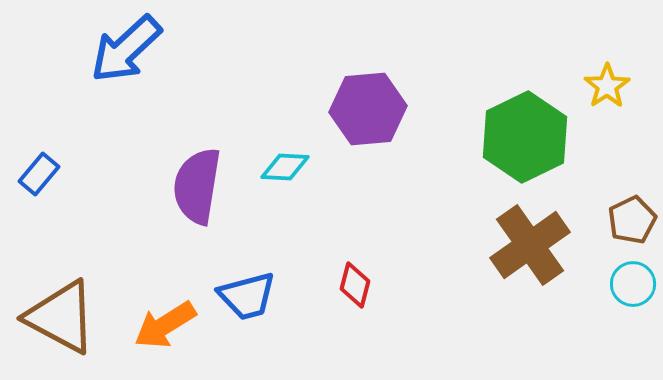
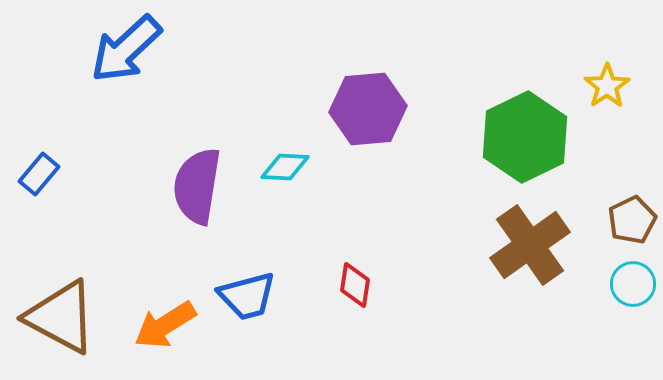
red diamond: rotated 6 degrees counterclockwise
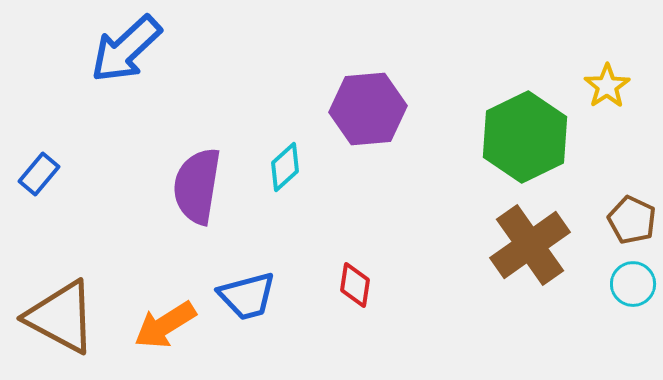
cyan diamond: rotated 45 degrees counterclockwise
brown pentagon: rotated 21 degrees counterclockwise
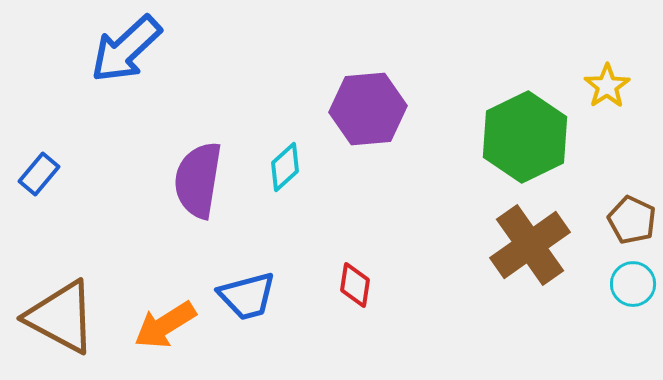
purple semicircle: moved 1 px right, 6 px up
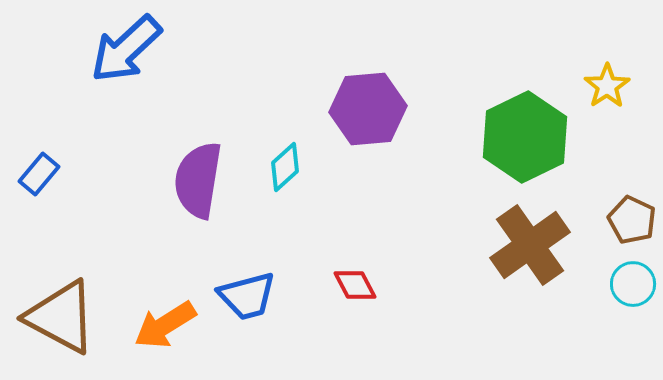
red diamond: rotated 36 degrees counterclockwise
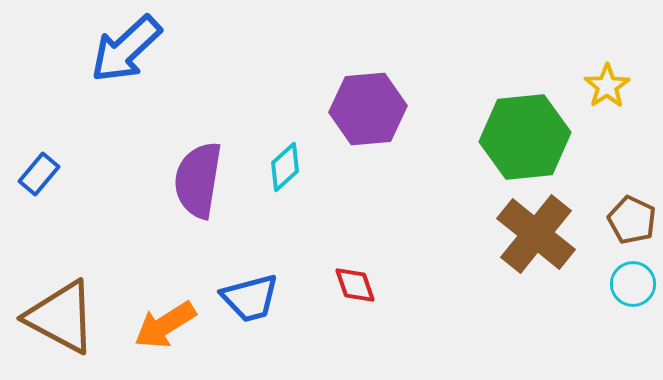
green hexagon: rotated 20 degrees clockwise
brown cross: moved 6 px right, 11 px up; rotated 16 degrees counterclockwise
red diamond: rotated 9 degrees clockwise
blue trapezoid: moved 3 px right, 2 px down
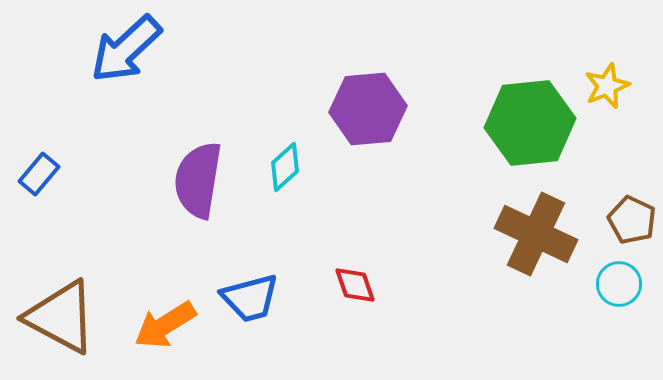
yellow star: rotated 12 degrees clockwise
green hexagon: moved 5 px right, 14 px up
brown cross: rotated 14 degrees counterclockwise
cyan circle: moved 14 px left
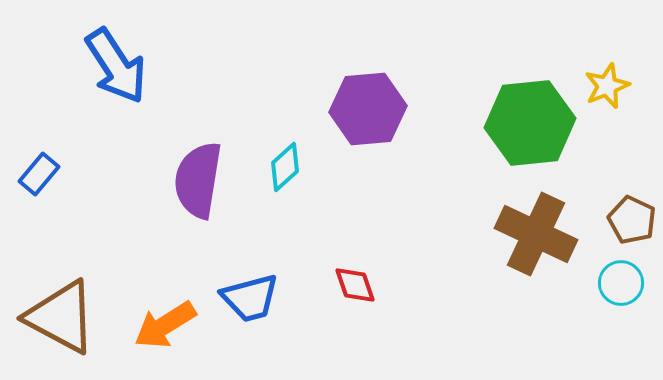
blue arrow: moved 10 px left, 17 px down; rotated 80 degrees counterclockwise
cyan circle: moved 2 px right, 1 px up
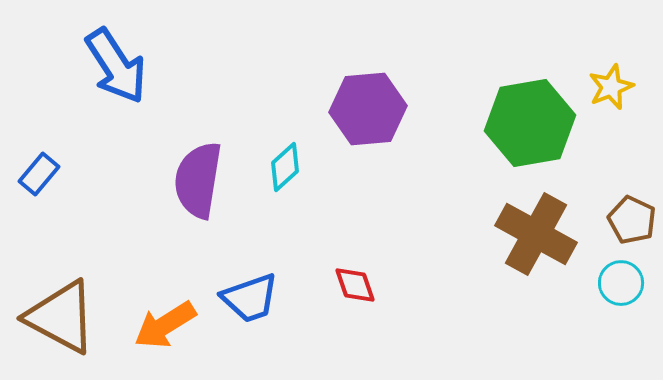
yellow star: moved 4 px right, 1 px down
green hexagon: rotated 4 degrees counterclockwise
brown cross: rotated 4 degrees clockwise
blue trapezoid: rotated 4 degrees counterclockwise
